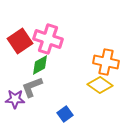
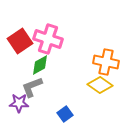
purple star: moved 4 px right, 4 px down
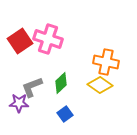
green diamond: moved 21 px right, 18 px down; rotated 15 degrees counterclockwise
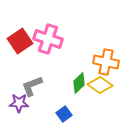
green diamond: moved 18 px right
gray L-shape: moved 1 px up
blue square: moved 1 px left
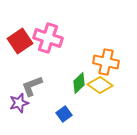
pink cross: moved 1 px up
purple star: rotated 18 degrees counterclockwise
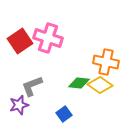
green diamond: rotated 50 degrees clockwise
purple star: moved 2 px down
